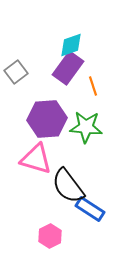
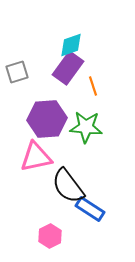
gray square: moved 1 px right; rotated 20 degrees clockwise
pink triangle: moved 2 px up; rotated 28 degrees counterclockwise
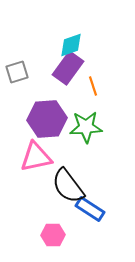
green star: rotated 8 degrees counterclockwise
pink hexagon: moved 3 px right, 1 px up; rotated 25 degrees clockwise
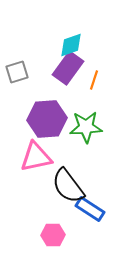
orange line: moved 1 px right, 6 px up; rotated 36 degrees clockwise
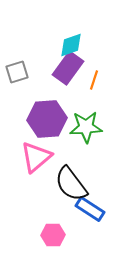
pink triangle: rotated 28 degrees counterclockwise
black semicircle: moved 3 px right, 2 px up
